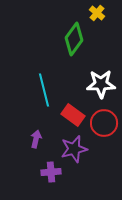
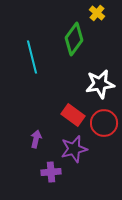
white star: moved 1 px left; rotated 8 degrees counterclockwise
cyan line: moved 12 px left, 33 px up
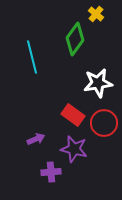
yellow cross: moved 1 px left, 1 px down
green diamond: moved 1 px right
white star: moved 2 px left, 1 px up
purple arrow: rotated 54 degrees clockwise
purple star: rotated 28 degrees clockwise
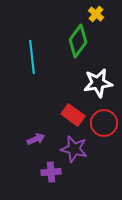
green diamond: moved 3 px right, 2 px down
cyan line: rotated 8 degrees clockwise
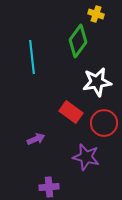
yellow cross: rotated 21 degrees counterclockwise
white star: moved 1 px left, 1 px up
red rectangle: moved 2 px left, 3 px up
purple star: moved 12 px right, 8 px down
purple cross: moved 2 px left, 15 px down
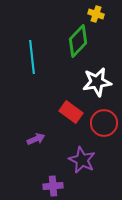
green diamond: rotated 8 degrees clockwise
purple star: moved 4 px left, 3 px down; rotated 12 degrees clockwise
purple cross: moved 4 px right, 1 px up
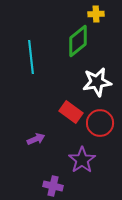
yellow cross: rotated 21 degrees counterclockwise
green diamond: rotated 8 degrees clockwise
cyan line: moved 1 px left
red circle: moved 4 px left
purple star: rotated 12 degrees clockwise
purple cross: rotated 18 degrees clockwise
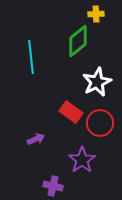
white star: rotated 16 degrees counterclockwise
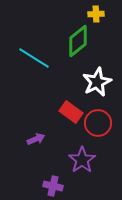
cyan line: moved 3 px right, 1 px down; rotated 52 degrees counterclockwise
red circle: moved 2 px left
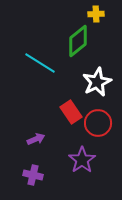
cyan line: moved 6 px right, 5 px down
red rectangle: rotated 20 degrees clockwise
purple cross: moved 20 px left, 11 px up
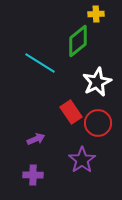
purple cross: rotated 12 degrees counterclockwise
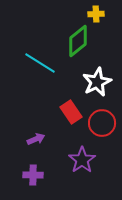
red circle: moved 4 px right
